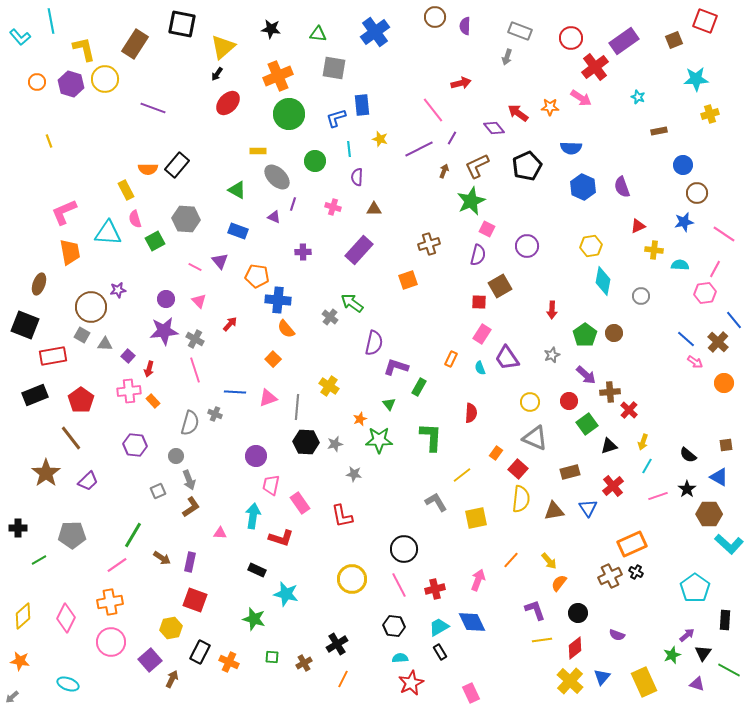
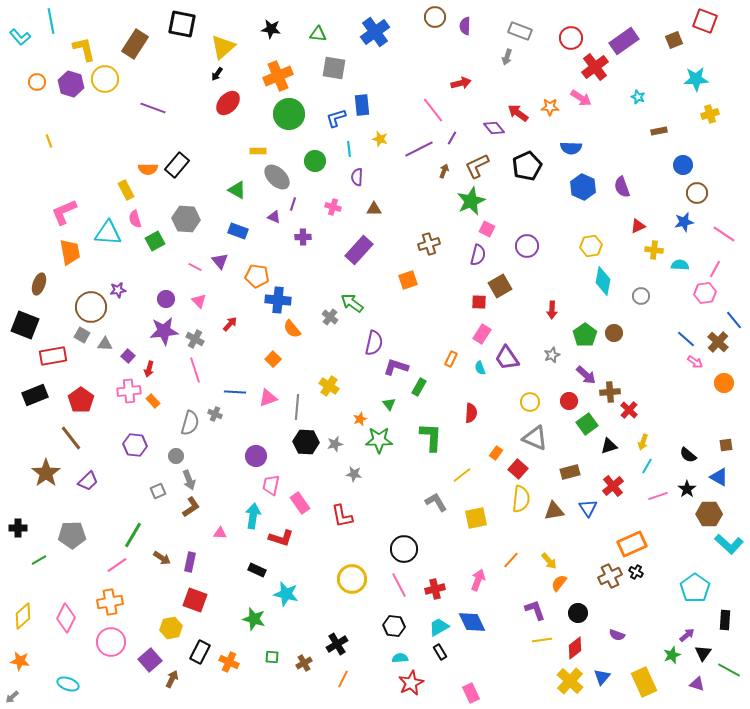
purple cross at (303, 252): moved 15 px up
orange semicircle at (286, 329): moved 6 px right
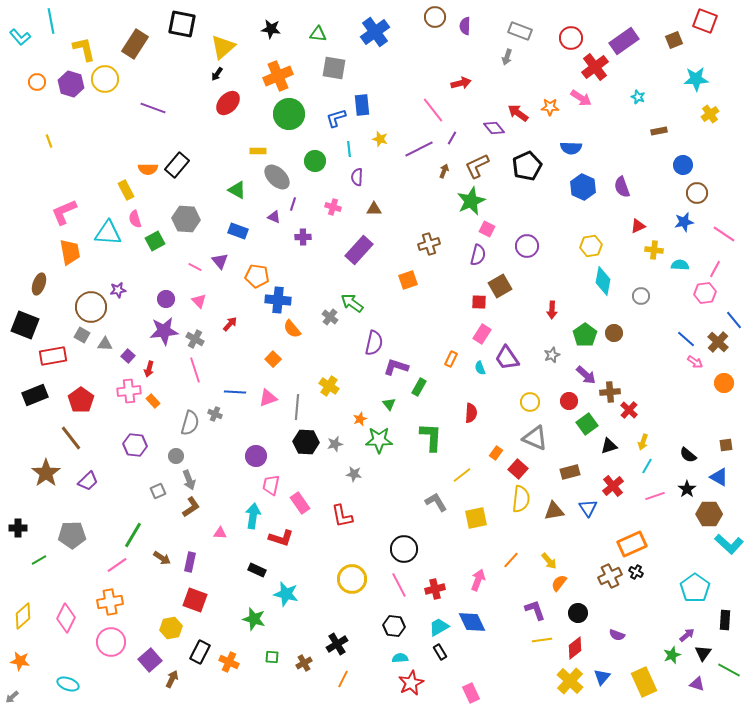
yellow cross at (710, 114): rotated 18 degrees counterclockwise
pink line at (658, 496): moved 3 px left
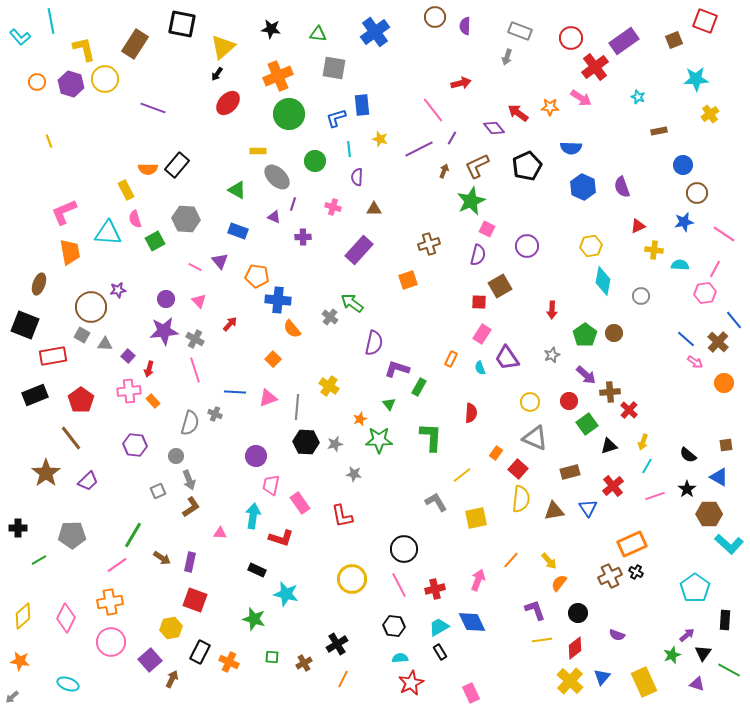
purple L-shape at (396, 367): moved 1 px right, 2 px down
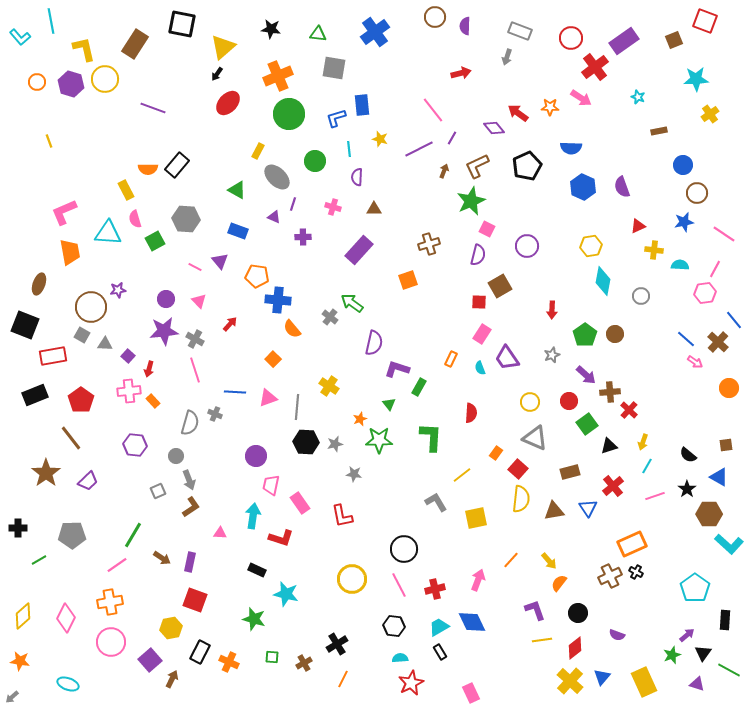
red arrow at (461, 83): moved 10 px up
yellow rectangle at (258, 151): rotated 63 degrees counterclockwise
brown circle at (614, 333): moved 1 px right, 1 px down
orange circle at (724, 383): moved 5 px right, 5 px down
